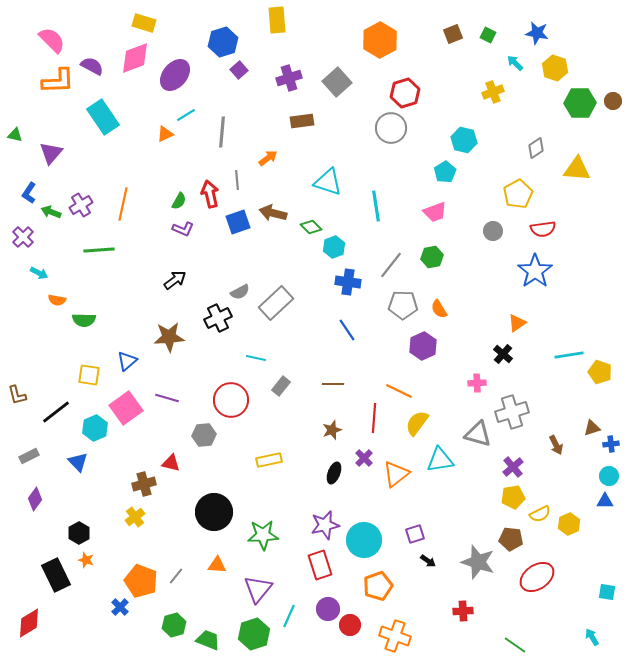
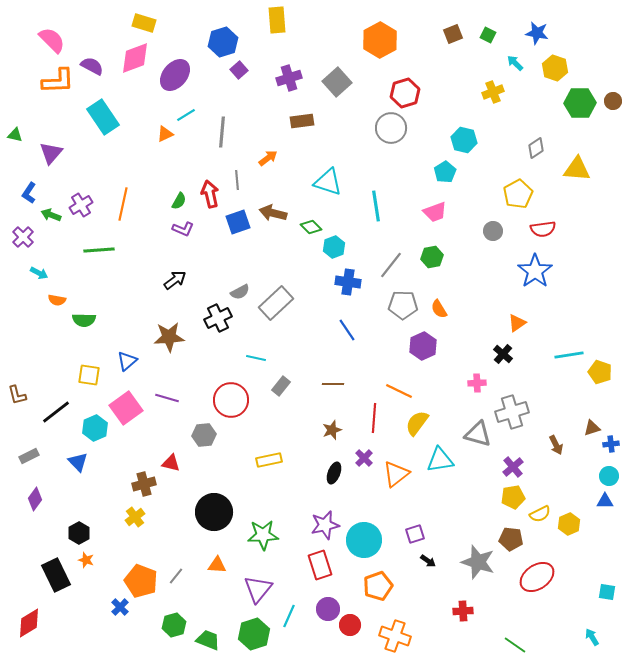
green arrow at (51, 212): moved 3 px down
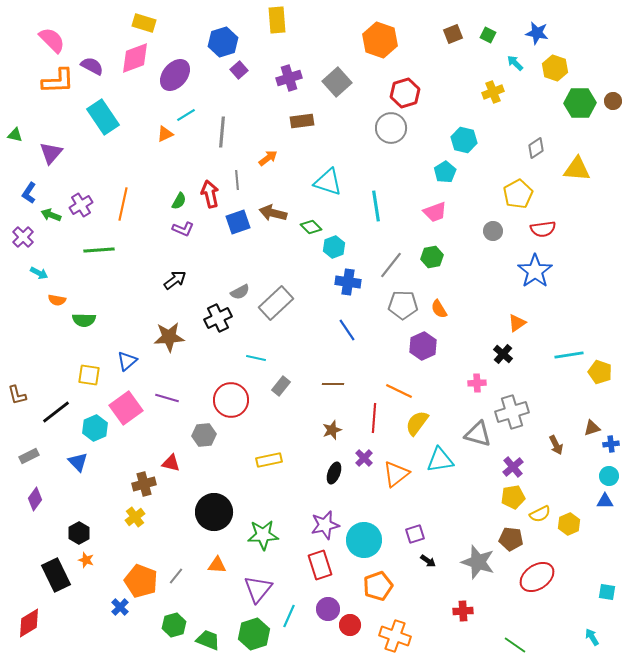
orange hexagon at (380, 40): rotated 12 degrees counterclockwise
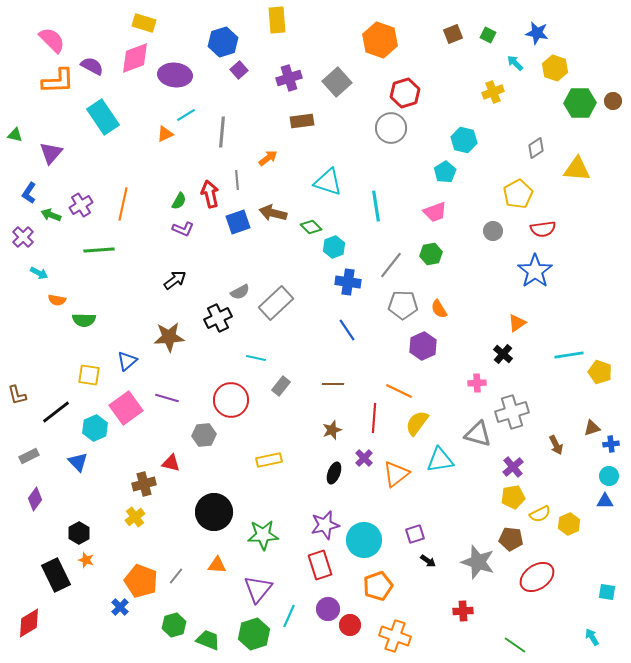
purple ellipse at (175, 75): rotated 56 degrees clockwise
green hexagon at (432, 257): moved 1 px left, 3 px up
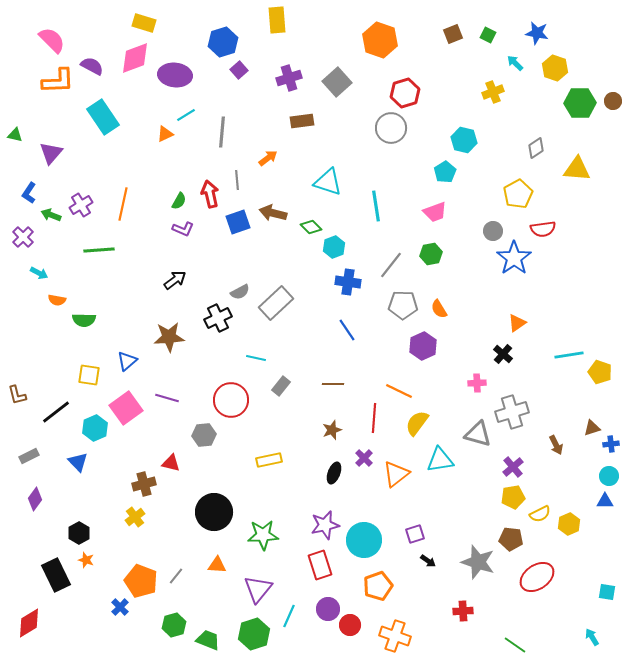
blue star at (535, 271): moved 21 px left, 13 px up
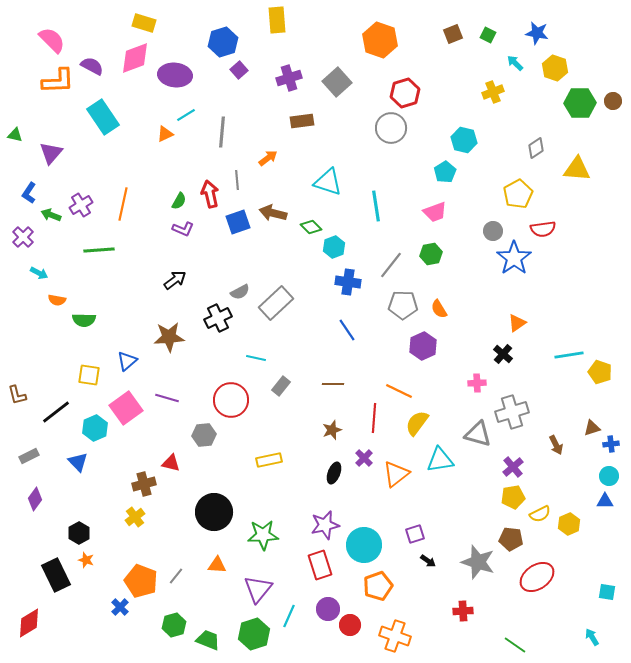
cyan circle at (364, 540): moved 5 px down
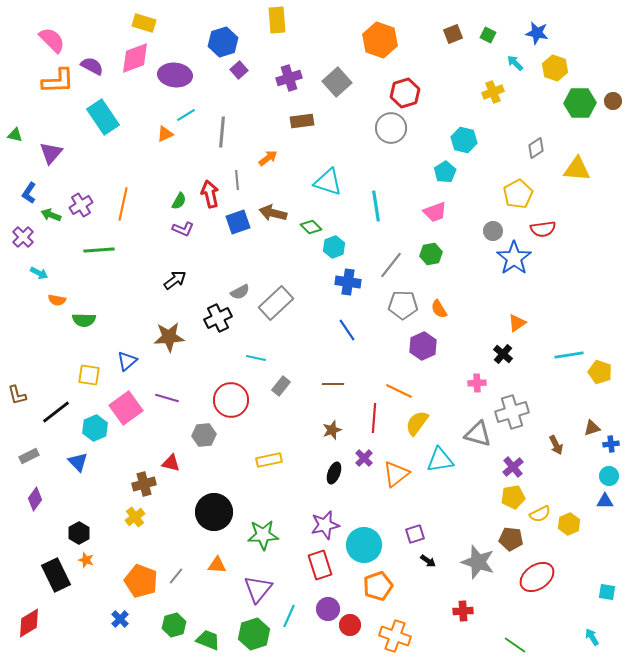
blue cross at (120, 607): moved 12 px down
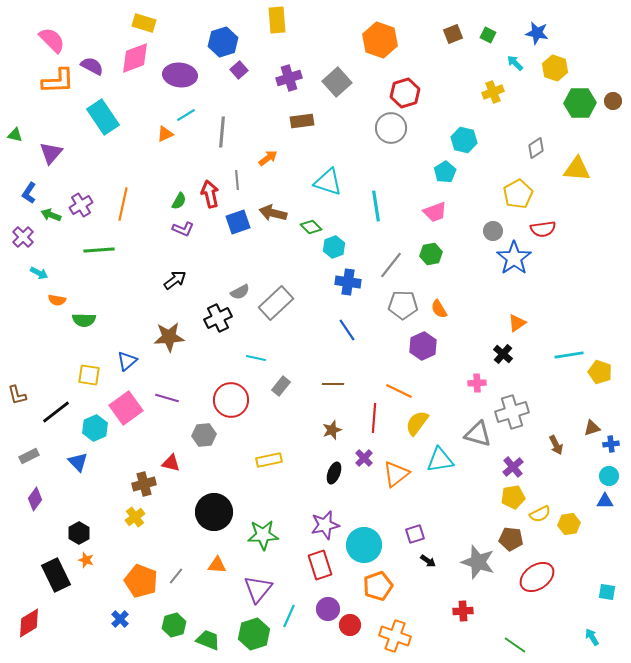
purple ellipse at (175, 75): moved 5 px right
yellow hexagon at (569, 524): rotated 15 degrees clockwise
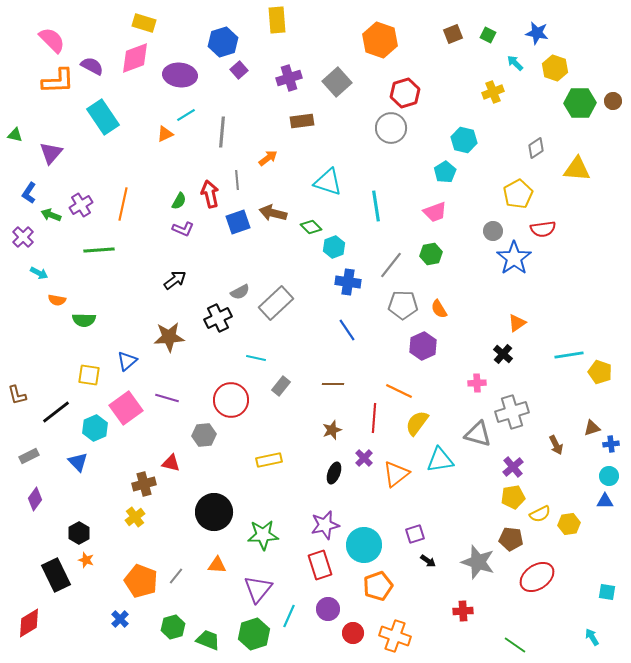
green hexagon at (174, 625): moved 1 px left, 2 px down
red circle at (350, 625): moved 3 px right, 8 px down
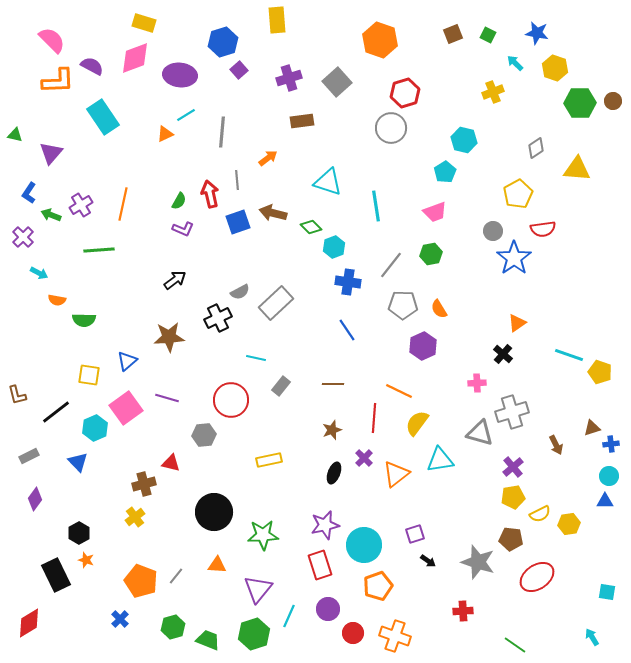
cyan line at (569, 355): rotated 28 degrees clockwise
gray triangle at (478, 434): moved 2 px right, 1 px up
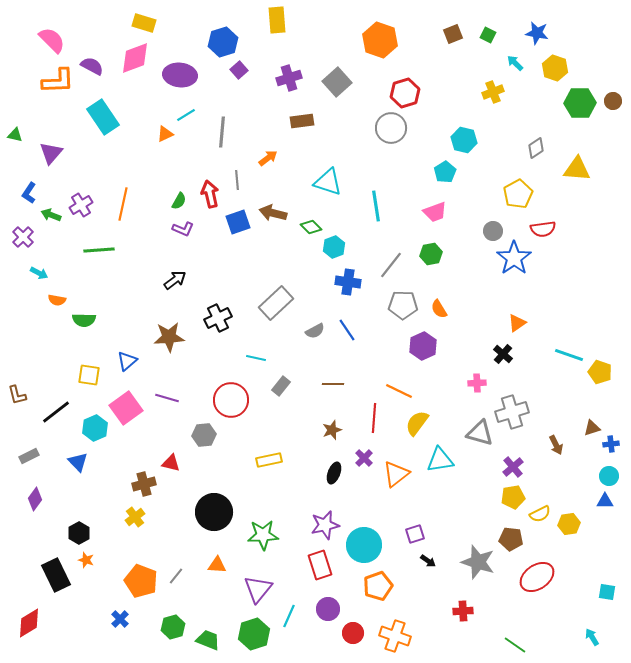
gray semicircle at (240, 292): moved 75 px right, 39 px down
